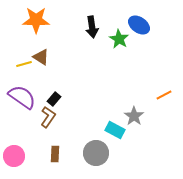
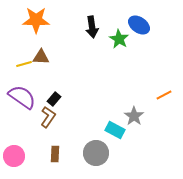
brown triangle: rotated 30 degrees counterclockwise
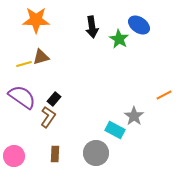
brown triangle: rotated 18 degrees counterclockwise
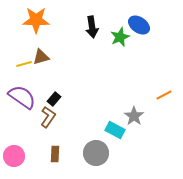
green star: moved 1 px right, 2 px up; rotated 18 degrees clockwise
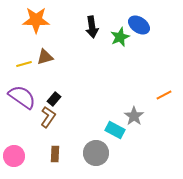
brown triangle: moved 4 px right
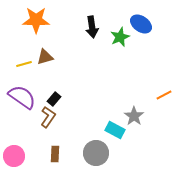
blue ellipse: moved 2 px right, 1 px up
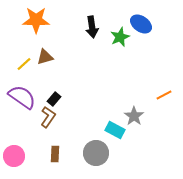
yellow line: rotated 28 degrees counterclockwise
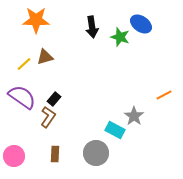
green star: rotated 30 degrees counterclockwise
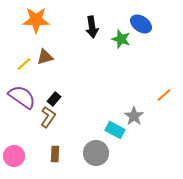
green star: moved 1 px right, 2 px down
orange line: rotated 14 degrees counterclockwise
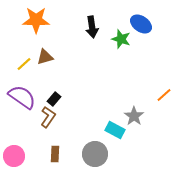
gray circle: moved 1 px left, 1 px down
